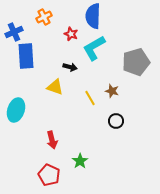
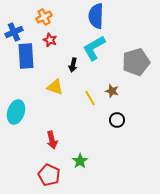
blue semicircle: moved 3 px right
red star: moved 21 px left, 6 px down
black arrow: moved 3 px right, 2 px up; rotated 88 degrees clockwise
cyan ellipse: moved 2 px down
black circle: moved 1 px right, 1 px up
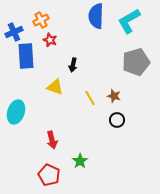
orange cross: moved 3 px left, 3 px down
cyan L-shape: moved 35 px right, 27 px up
brown star: moved 2 px right, 5 px down
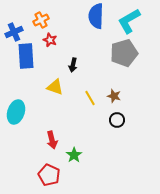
gray pentagon: moved 12 px left, 9 px up
green star: moved 6 px left, 6 px up
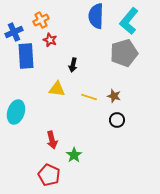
cyan L-shape: rotated 20 degrees counterclockwise
yellow triangle: moved 2 px right, 2 px down; rotated 12 degrees counterclockwise
yellow line: moved 1 px left, 1 px up; rotated 42 degrees counterclockwise
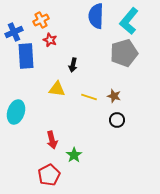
red pentagon: rotated 20 degrees clockwise
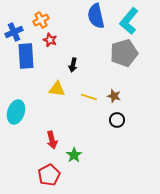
blue semicircle: rotated 15 degrees counterclockwise
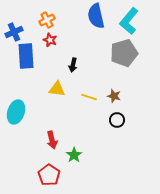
orange cross: moved 6 px right
red pentagon: rotated 10 degrees counterclockwise
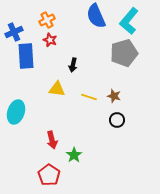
blue semicircle: rotated 10 degrees counterclockwise
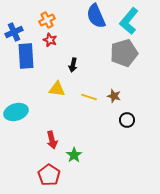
cyan ellipse: rotated 55 degrees clockwise
black circle: moved 10 px right
